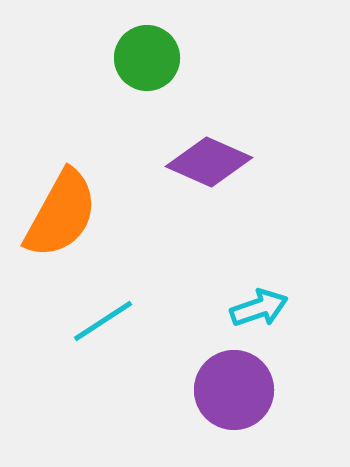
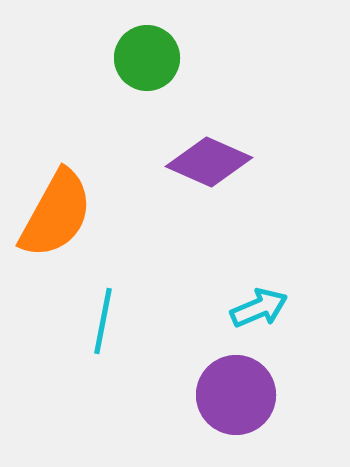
orange semicircle: moved 5 px left
cyan arrow: rotated 4 degrees counterclockwise
cyan line: rotated 46 degrees counterclockwise
purple circle: moved 2 px right, 5 px down
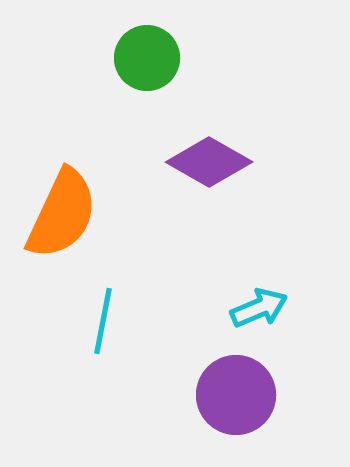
purple diamond: rotated 6 degrees clockwise
orange semicircle: moved 6 px right; rotated 4 degrees counterclockwise
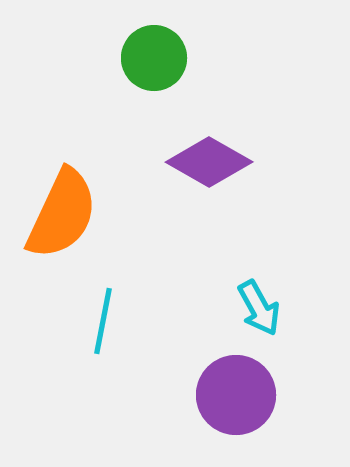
green circle: moved 7 px right
cyan arrow: rotated 84 degrees clockwise
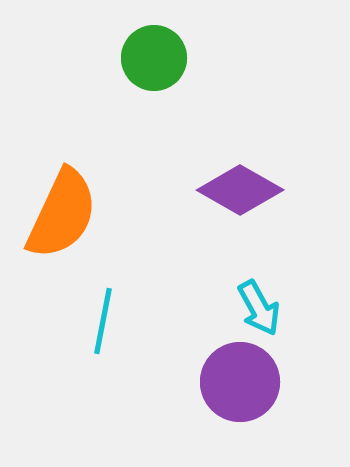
purple diamond: moved 31 px right, 28 px down
purple circle: moved 4 px right, 13 px up
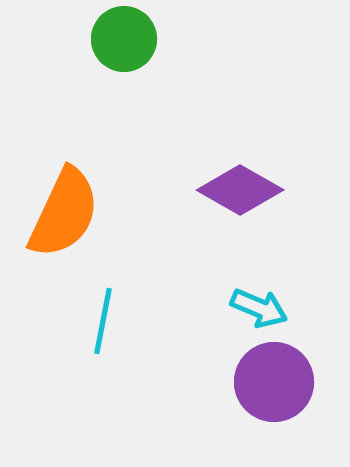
green circle: moved 30 px left, 19 px up
orange semicircle: moved 2 px right, 1 px up
cyan arrow: rotated 38 degrees counterclockwise
purple circle: moved 34 px right
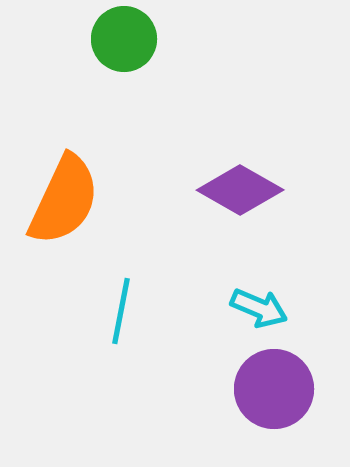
orange semicircle: moved 13 px up
cyan line: moved 18 px right, 10 px up
purple circle: moved 7 px down
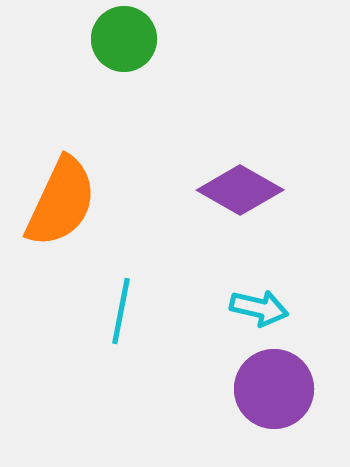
orange semicircle: moved 3 px left, 2 px down
cyan arrow: rotated 10 degrees counterclockwise
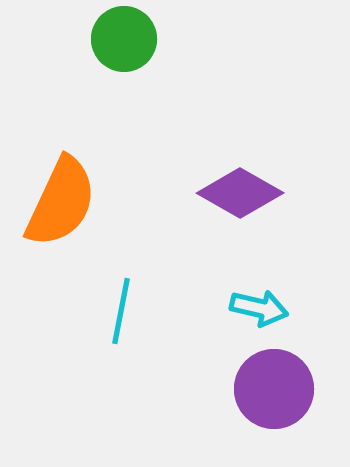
purple diamond: moved 3 px down
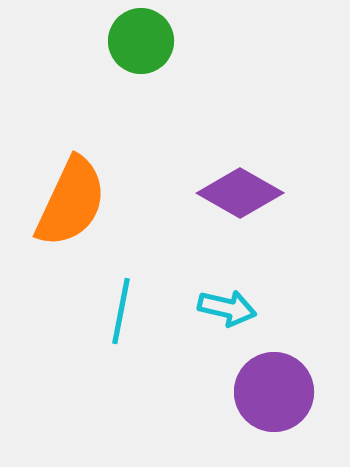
green circle: moved 17 px right, 2 px down
orange semicircle: moved 10 px right
cyan arrow: moved 32 px left
purple circle: moved 3 px down
